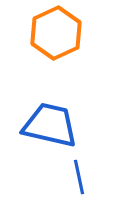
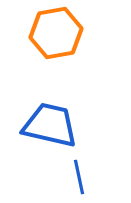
orange hexagon: rotated 15 degrees clockwise
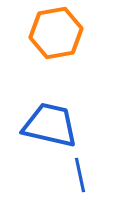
blue line: moved 1 px right, 2 px up
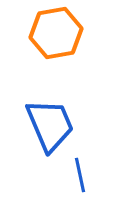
blue trapezoid: rotated 54 degrees clockwise
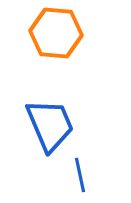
orange hexagon: rotated 15 degrees clockwise
